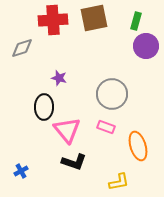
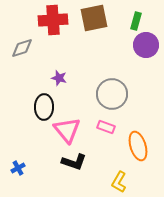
purple circle: moved 1 px up
blue cross: moved 3 px left, 3 px up
yellow L-shape: rotated 130 degrees clockwise
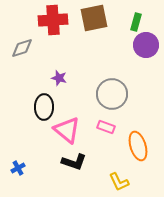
green rectangle: moved 1 px down
pink triangle: rotated 12 degrees counterclockwise
yellow L-shape: rotated 55 degrees counterclockwise
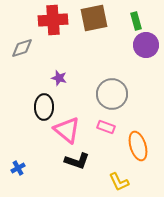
green rectangle: moved 1 px up; rotated 30 degrees counterclockwise
black L-shape: moved 3 px right, 1 px up
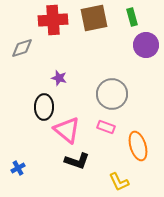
green rectangle: moved 4 px left, 4 px up
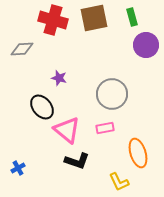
red cross: rotated 20 degrees clockwise
gray diamond: moved 1 px down; rotated 15 degrees clockwise
black ellipse: moved 2 px left; rotated 40 degrees counterclockwise
pink rectangle: moved 1 px left, 1 px down; rotated 30 degrees counterclockwise
orange ellipse: moved 7 px down
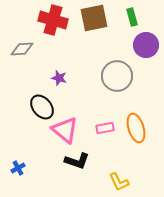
gray circle: moved 5 px right, 18 px up
pink triangle: moved 2 px left
orange ellipse: moved 2 px left, 25 px up
